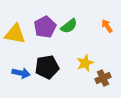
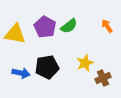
purple pentagon: rotated 15 degrees counterclockwise
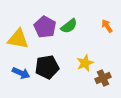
yellow triangle: moved 3 px right, 5 px down
blue arrow: rotated 12 degrees clockwise
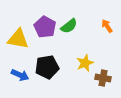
blue arrow: moved 1 px left, 2 px down
brown cross: rotated 35 degrees clockwise
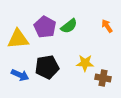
yellow triangle: rotated 15 degrees counterclockwise
yellow star: rotated 24 degrees clockwise
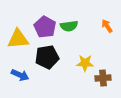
green semicircle: rotated 30 degrees clockwise
black pentagon: moved 10 px up
brown cross: rotated 14 degrees counterclockwise
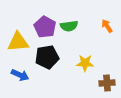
yellow triangle: moved 3 px down
brown cross: moved 4 px right, 5 px down
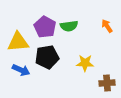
blue arrow: moved 1 px right, 5 px up
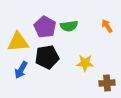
blue arrow: rotated 96 degrees clockwise
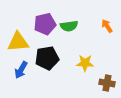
purple pentagon: moved 3 px up; rotated 30 degrees clockwise
black pentagon: moved 1 px down
brown cross: rotated 14 degrees clockwise
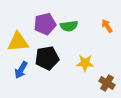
brown cross: rotated 21 degrees clockwise
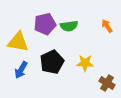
yellow triangle: rotated 15 degrees clockwise
black pentagon: moved 5 px right, 4 px down; rotated 15 degrees counterclockwise
